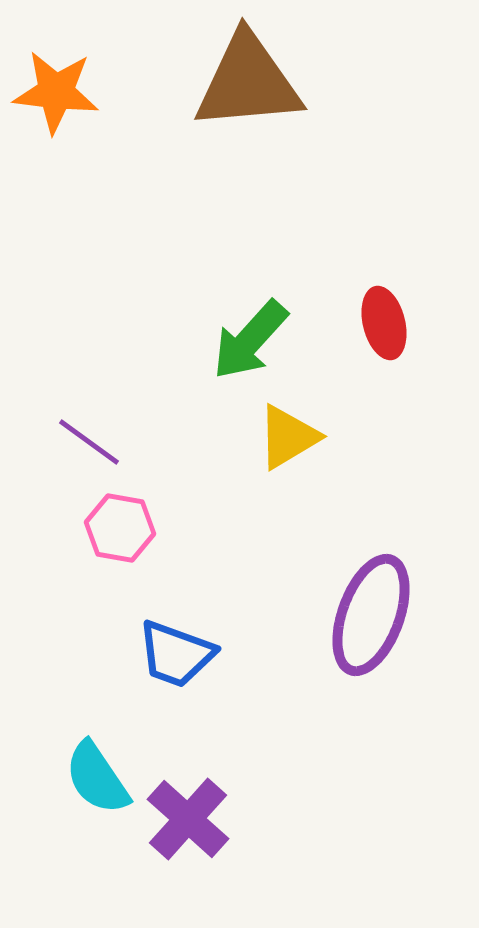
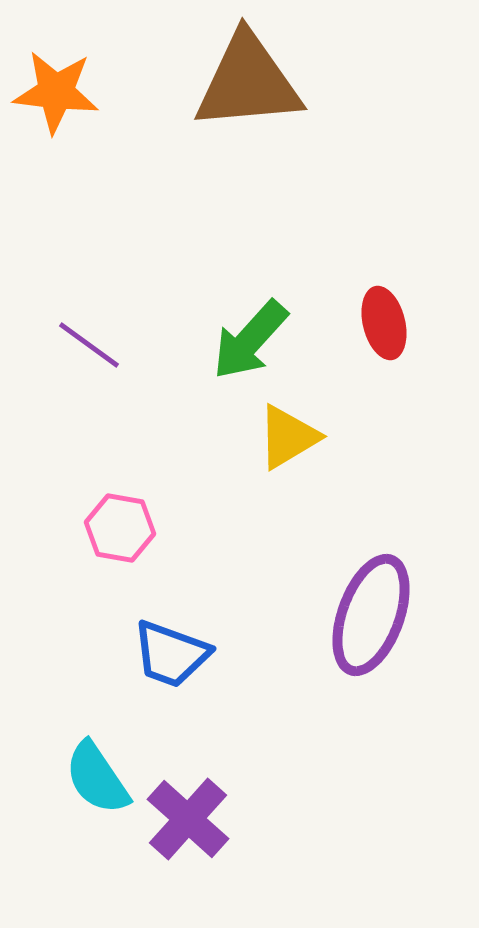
purple line: moved 97 px up
blue trapezoid: moved 5 px left
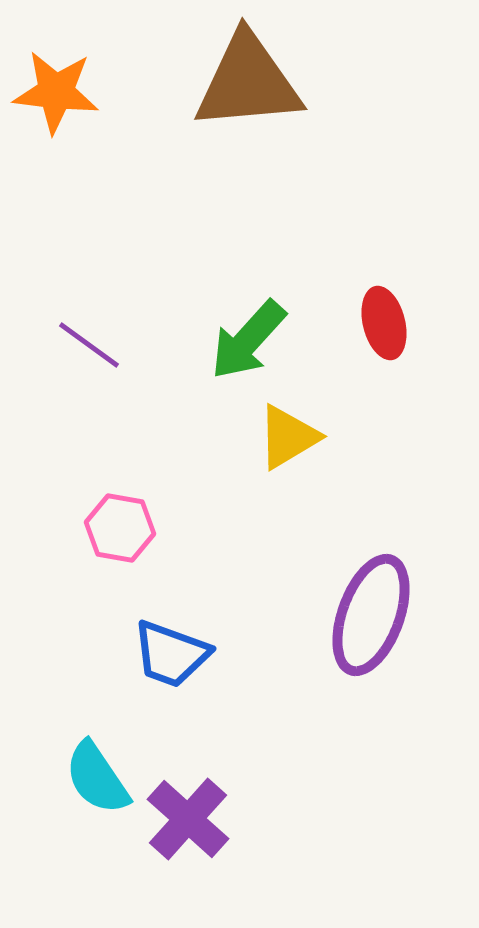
green arrow: moved 2 px left
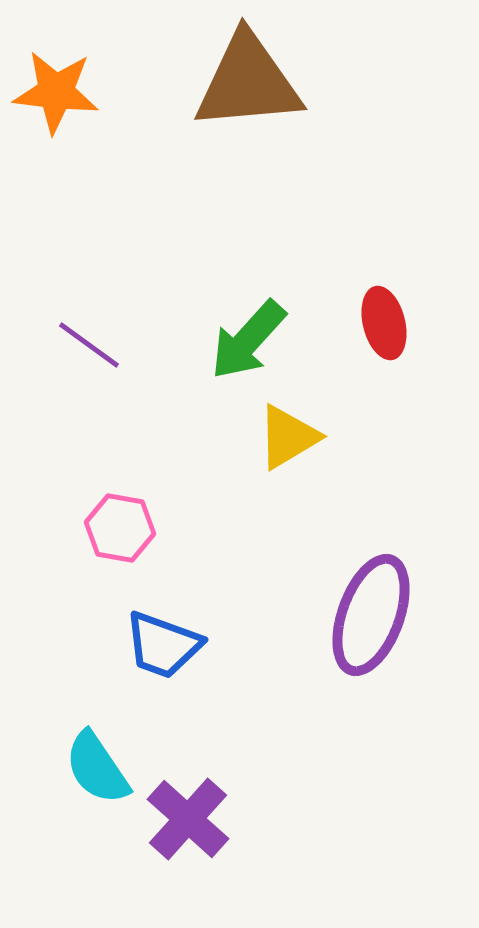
blue trapezoid: moved 8 px left, 9 px up
cyan semicircle: moved 10 px up
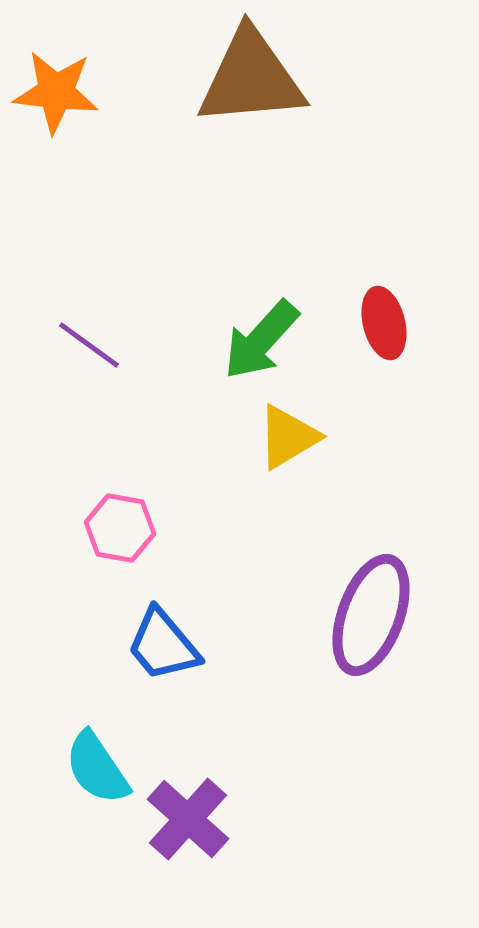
brown triangle: moved 3 px right, 4 px up
green arrow: moved 13 px right
blue trapezoid: rotated 30 degrees clockwise
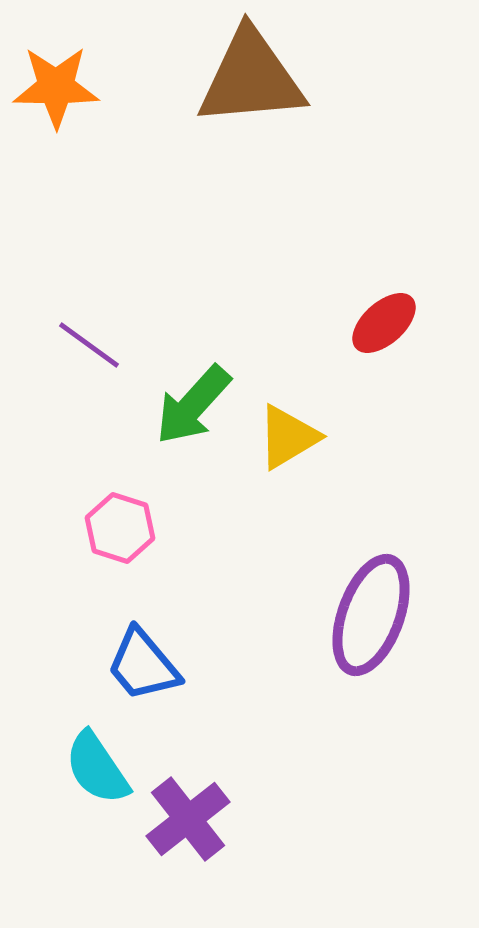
orange star: moved 5 px up; rotated 6 degrees counterclockwise
red ellipse: rotated 62 degrees clockwise
green arrow: moved 68 px left, 65 px down
pink hexagon: rotated 8 degrees clockwise
blue trapezoid: moved 20 px left, 20 px down
purple cross: rotated 10 degrees clockwise
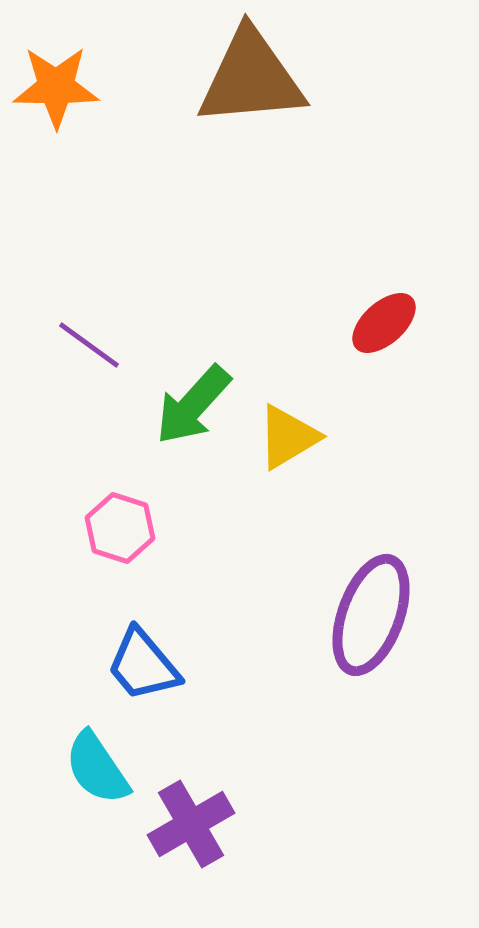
purple cross: moved 3 px right, 5 px down; rotated 8 degrees clockwise
